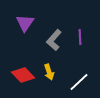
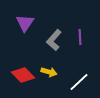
yellow arrow: rotated 56 degrees counterclockwise
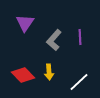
yellow arrow: rotated 70 degrees clockwise
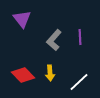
purple triangle: moved 3 px left, 4 px up; rotated 12 degrees counterclockwise
yellow arrow: moved 1 px right, 1 px down
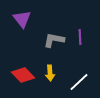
gray L-shape: rotated 60 degrees clockwise
